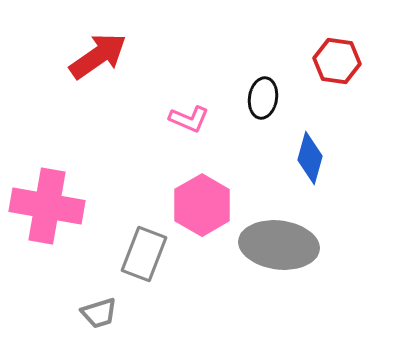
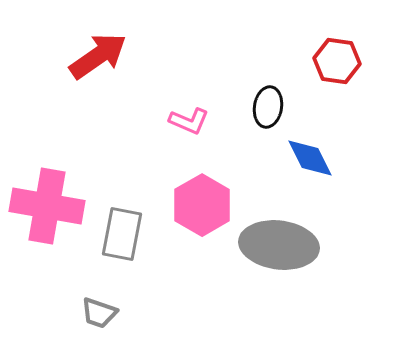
black ellipse: moved 5 px right, 9 px down
pink L-shape: moved 2 px down
blue diamond: rotated 42 degrees counterclockwise
gray rectangle: moved 22 px left, 20 px up; rotated 10 degrees counterclockwise
gray trapezoid: rotated 36 degrees clockwise
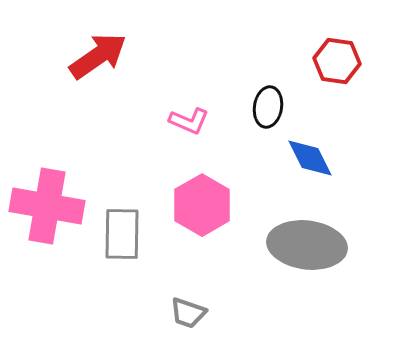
gray rectangle: rotated 10 degrees counterclockwise
gray ellipse: moved 28 px right
gray trapezoid: moved 89 px right
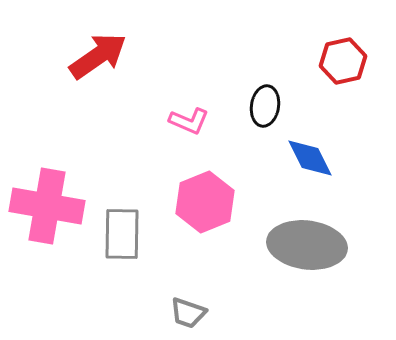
red hexagon: moved 6 px right; rotated 21 degrees counterclockwise
black ellipse: moved 3 px left, 1 px up
pink hexagon: moved 3 px right, 3 px up; rotated 8 degrees clockwise
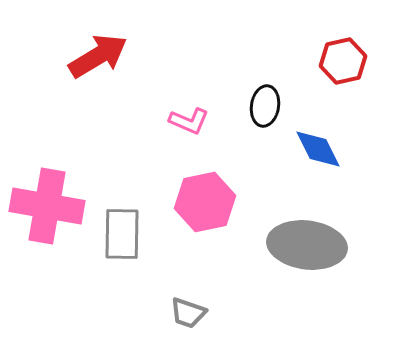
red arrow: rotated 4 degrees clockwise
blue diamond: moved 8 px right, 9 px up
pink hexagon: rotated 10 degrees clockwise
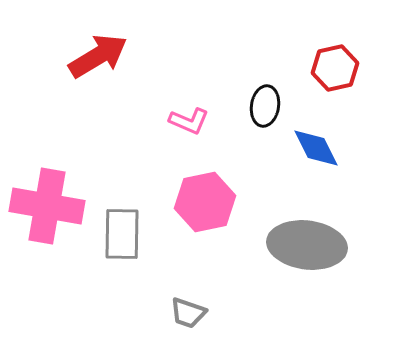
red hexagon: moved 8 px left, 7 px down
blue diamond: moved 2 px left, 1 px up
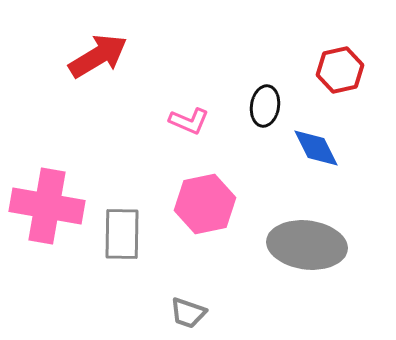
red hexagon: moved 5 px right, 2 px down
pink hexagon: moved 2 px down
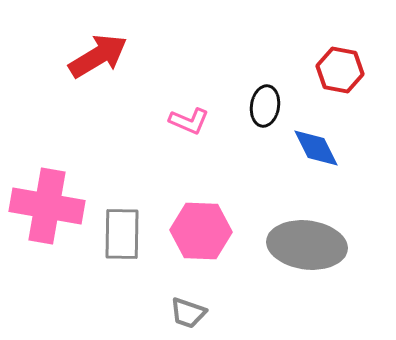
red hexagon: rotated 24 degrees clockwise
pink hexagon: moved 4 px left, 27 px down; rotated 14 degrees clockwise
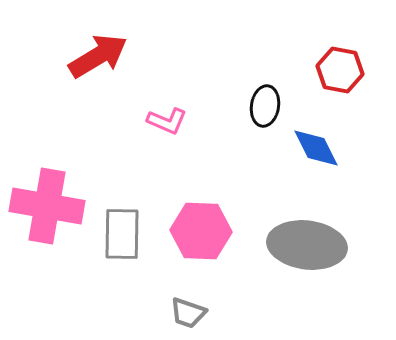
pink L-shape: moved 22 px left
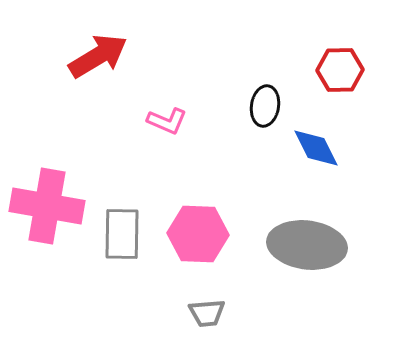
red hexagon: rotated 12 degrees counterclockwise
pink hexagon: moved 3 px left, 3 px down
gray trapezoid: moved 19 px right; rotated 24 degrees counterclockwise
